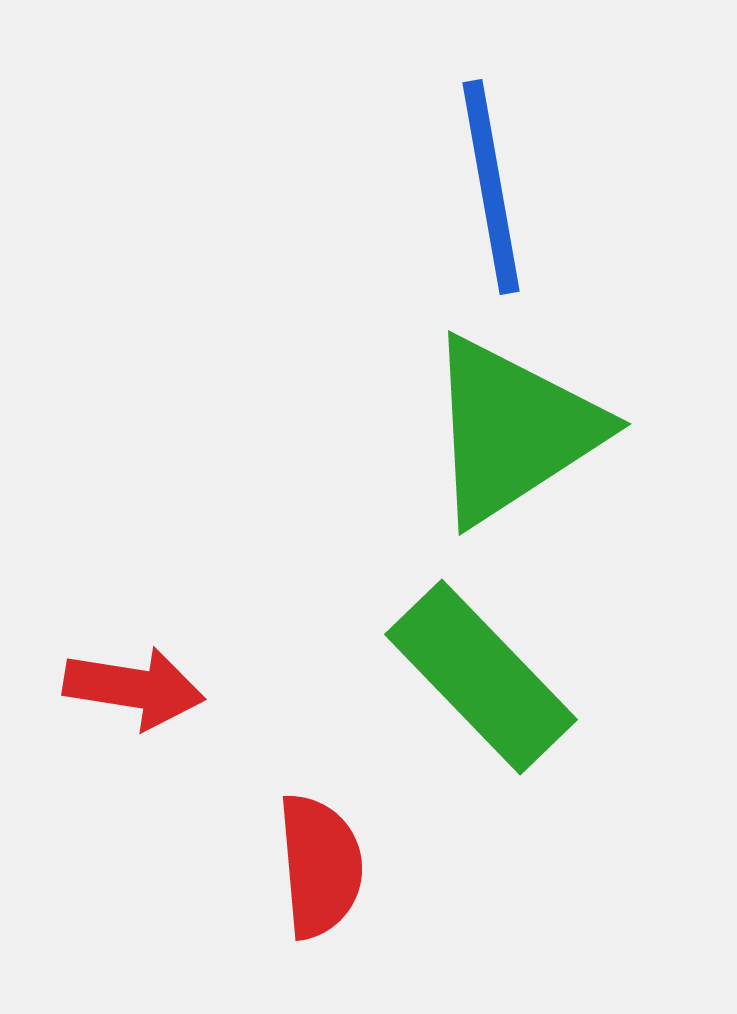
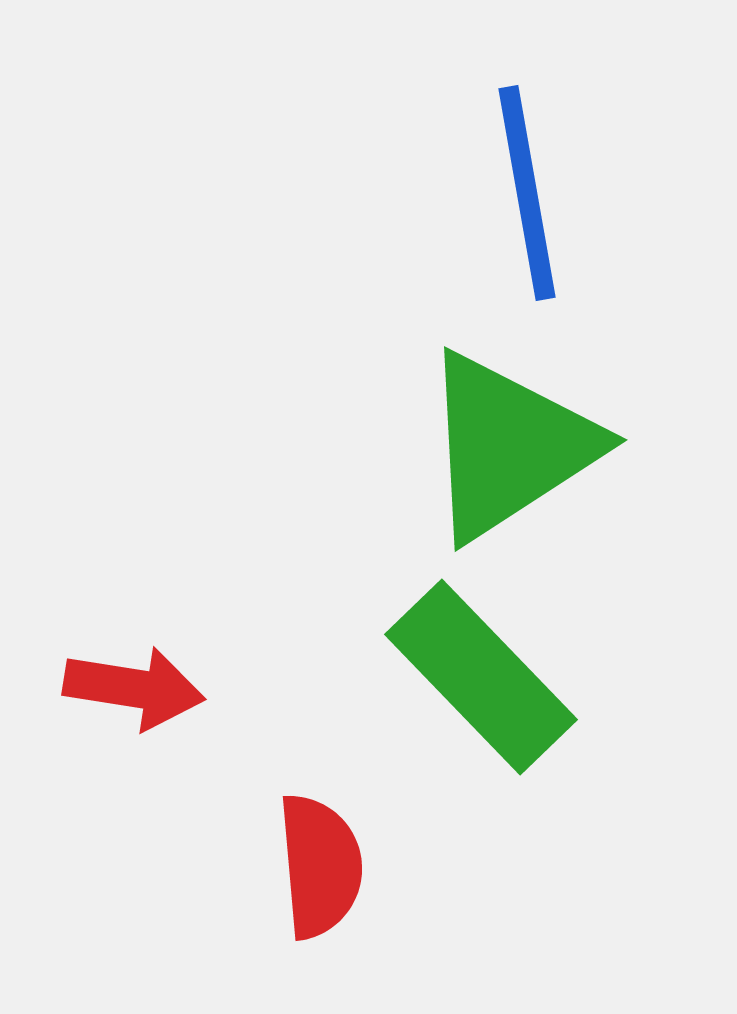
blue line: moved 36 px right, 6 px down
green triangle: moved 4 px left, 16 px down
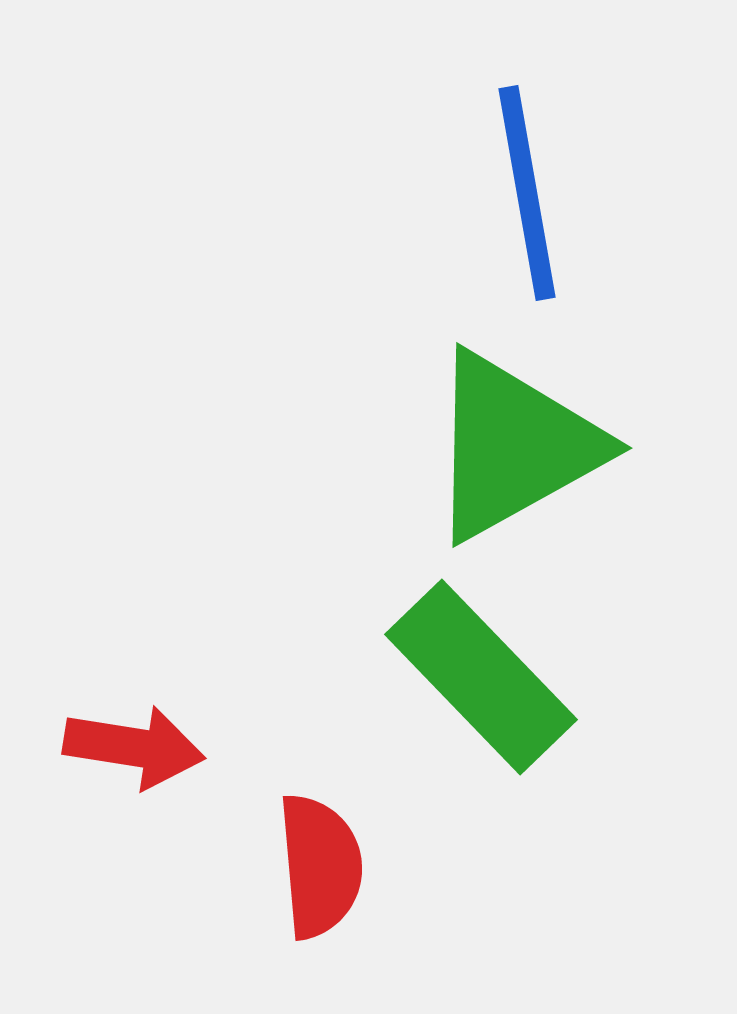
green triangle: moved 5 px right; rotated 4 degrees clockwise
red arrow: moved 59 px down
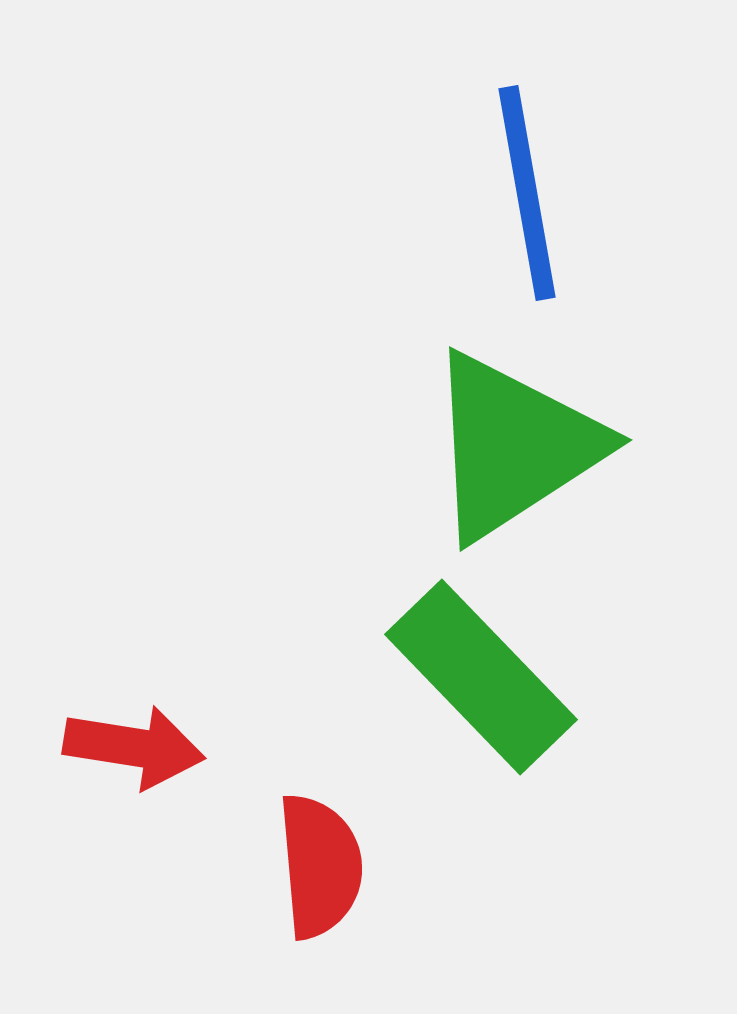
green triangle: rotated 4 degrees counterclockwise
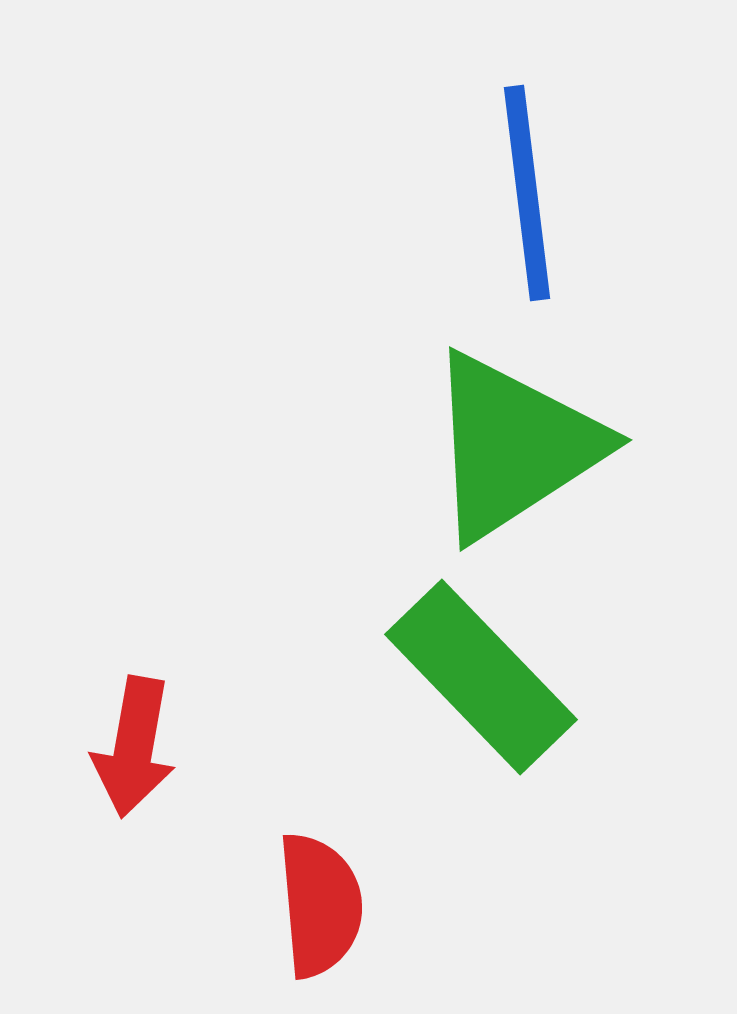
blue line: rotated 3 degrees clockwise
red arrow: rotated 91 degrees clockwise
red semicircle: moved 39 px down
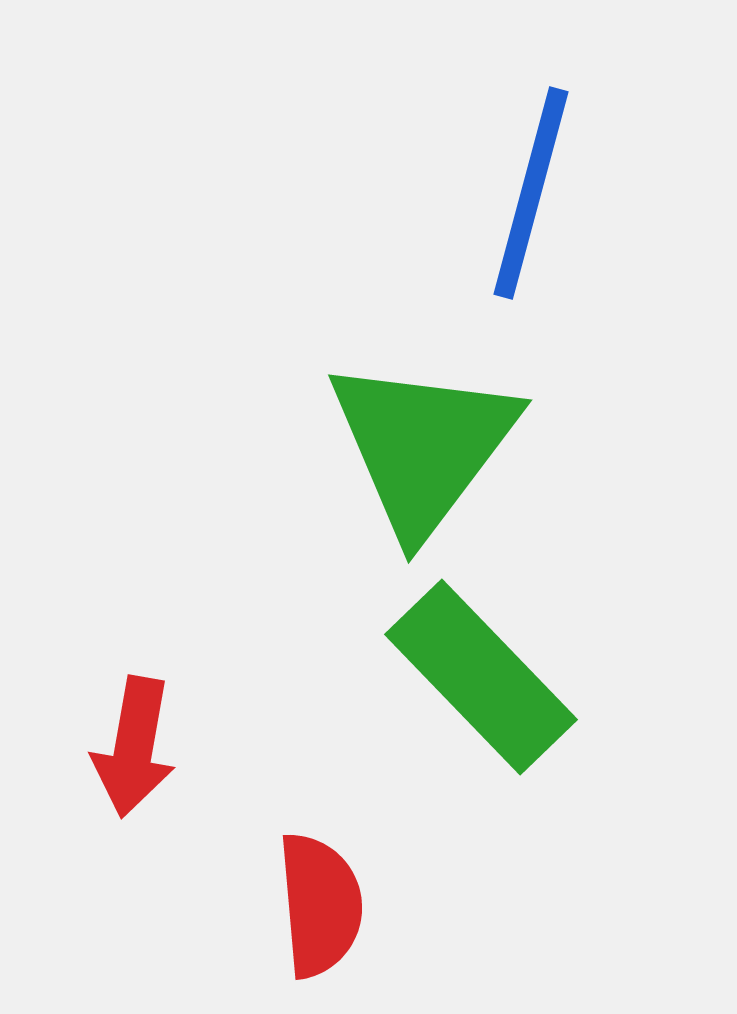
blue line: moved 4 px right; rotated 22 degrees clockwise
green triangle: moved 91 px left; rotated 20 degrees counterclockwise
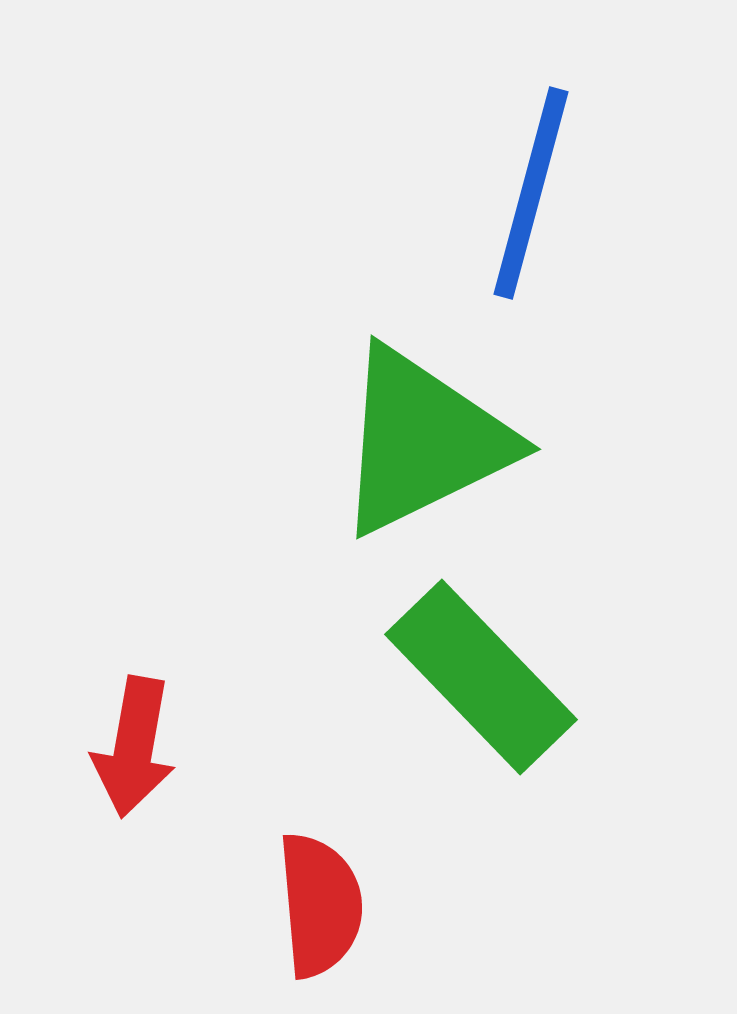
green triangle: moved 5 px up; rotated 27 degrees clockwise
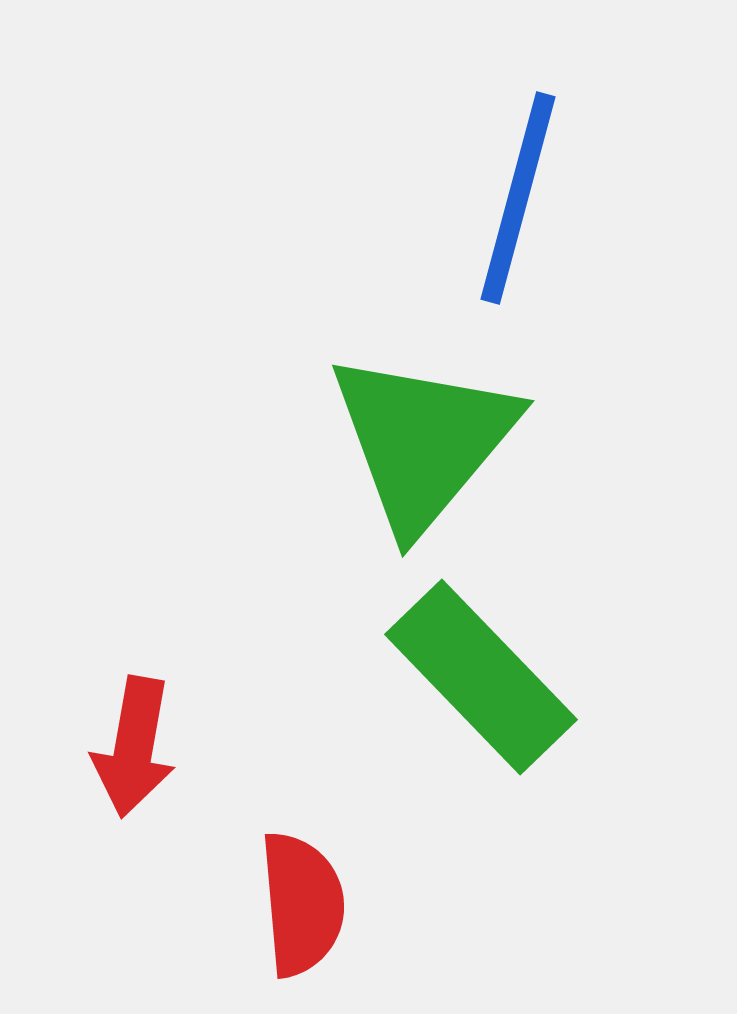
blue line: moved 13 px left, 5 px down
green triangle: rotated 24 degrees counterclockwise
red semicircle: moved 18 px left, 1 px up
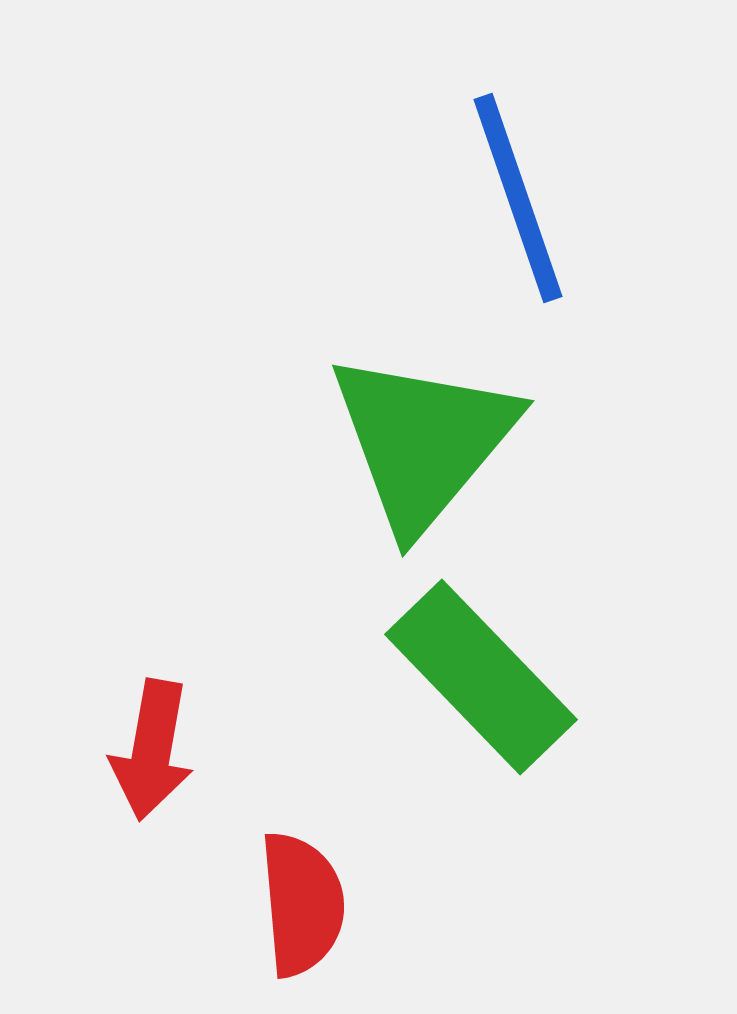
blue line: rotated 34 degrees counterclockwise
red arrow: moved 18 px right, 3 px down
